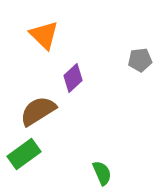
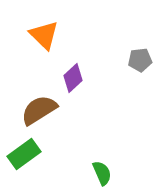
brown semicircle: moved 1 px right, 1 px up
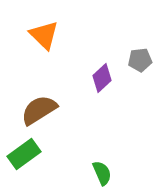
purple diamond: moved 29 px right
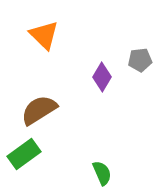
purple diamond: moved 1 px up; rotated 16 degrees counterclockwise
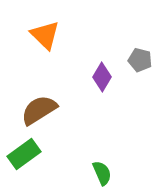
orange triangle: moved 1 px right
gray pentagon: rotated 20 degrees clockwise
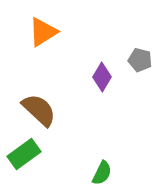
orange triangle: moved 2 px left, 3 px up; rotated 44 degrees clockwise
brown semicircle: rotated 75 degrees clockwise
green semicircle: rotated 50 degrees clockwise
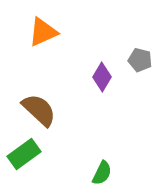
orange triangle: rotated 8 degrees clockwise
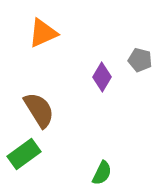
orange triangle: moved 1 px down
brown semicircle: rotated 15 degrees clockwise
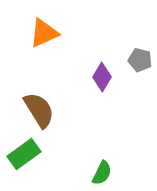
orange triangle: moved 1 px right
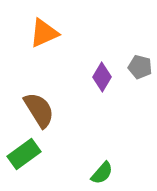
gray pentagon: moved 7 px down
green semicircle: rotated 15 degrees clockwise
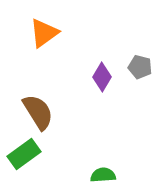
orange triangle: rotated 12 degrees counterclockwise
brown semicircle: moved 1 px left, 2 px down
green semicircle: moved 1 px right, 2 px down; rotated 135 degrees counterclockwise
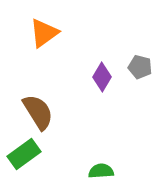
green semicircle: moved 2 px left, 4 px up
